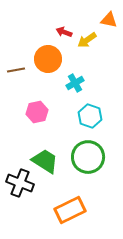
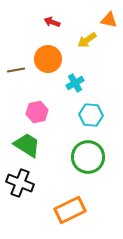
red arrow: moved 12 px left, 10 px up
cyan hexagon: moved 1 px right, 1 px up; rotated 15 degrees counterclockwise
green trapezoid: moved 18 px left, 16 px up
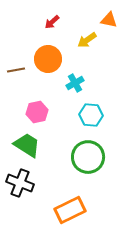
red arrow: rotated 63 degrees counterclockwise
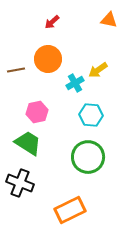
yellow arrow: moved 11 px right, 30 px down
green trapezoid: moved 1 px right, 2 px up
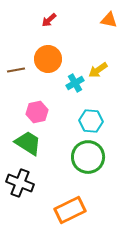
red arrow: moved 3 px left, 2 px up
cyan hexagon: moved 6 px down
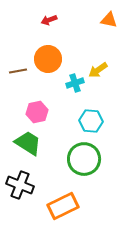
red arrow: rotated 21 degrees clockwise
brown line: moved 2 px right, 1 px down
cyan cross: rotated 12 degrees clockwise
green circle: moved 4 px left, 2 px down
black cross: moved 2 px down
orange rectangle: moved 7 px left, 4 px up
